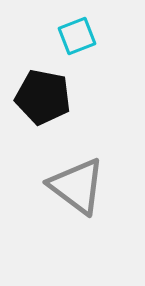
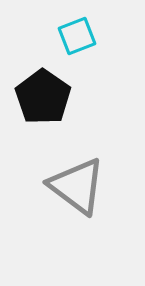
black pentagon: rotated 24 degrees clockwise
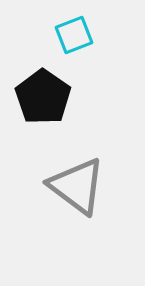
cyan square: moved 3 px left, 1 px up
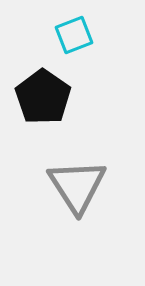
gray triangle: rotated 20 degrees clockwise
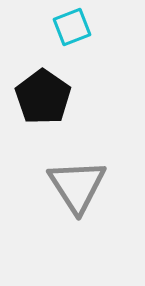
cyan square: moved 2 px left, 8 px up
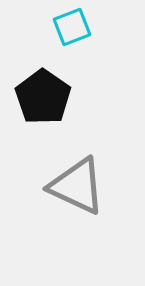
gray triangle: rotated 32 degrees counterclockwise
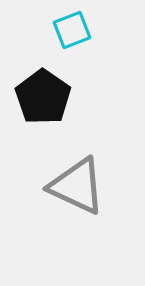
cyan square: moved 3 px down
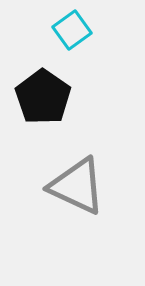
cyan square: rotated 15 degrees counterclockwise
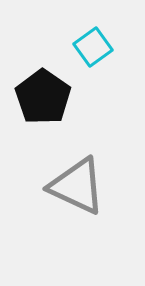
cyan square: moved 21 px right, 17 px down
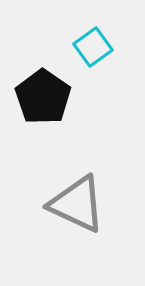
gray triangle: moved 18 px down
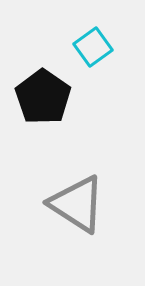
gray triangle: rotated 8 degrees clockwise
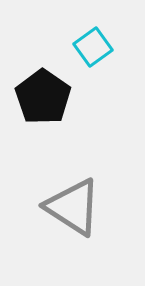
gray triangle: moved 4 px left, 3 px down
